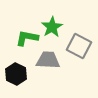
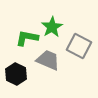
gray trapezoid: rotated 20 degrees clockwise
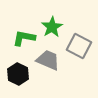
green L-shape: moved 3 px left
black hexagon: moved 2 px right
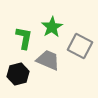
green L-shape: rotated 90 degrees clockwise
gray square: moved 1 px right
black hexagon: rotated 20 degrees clockwise
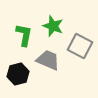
green star: moved 1 px right, 1 px up; rotated 20 degrees counterclockwise
green L-shape: moved 3 px up
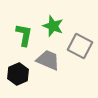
black hexagon: rotated 10 degrees counterclockwise
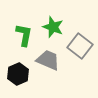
green star: moved 1 px down
gray square: rotated 10 degrees clockwise
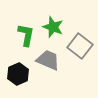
green L-shape: moved 2 px right
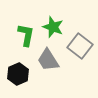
gray trapezoid: rotated 145 degrees counterclockwise
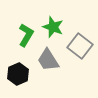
green L-shape: rotated 20 degrees clockwise
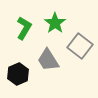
green star: moved 2 px right, 4 px up; rotated 15 degrees clockwise
green L-shape: moved 2 px left, 7 px up
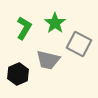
gray square: moved 1 px left, 2 px up; rotated 10 degrees counterclockwise
gray trapezoid: rotated 45 degrees counterclockwise
